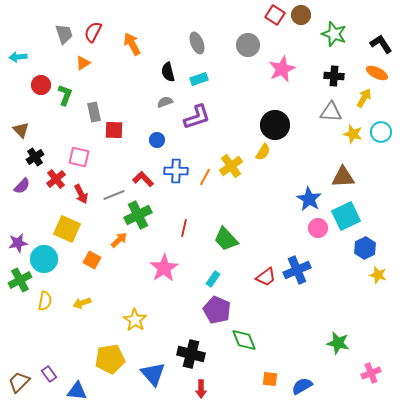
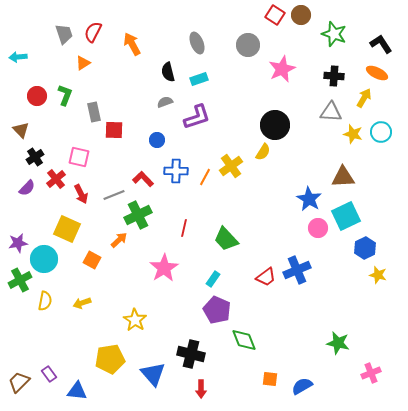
red circle at (41, 85): moved 4 px left, 11 px down
purple semicircle at (22, 186): moved 5 px right, 2 px down
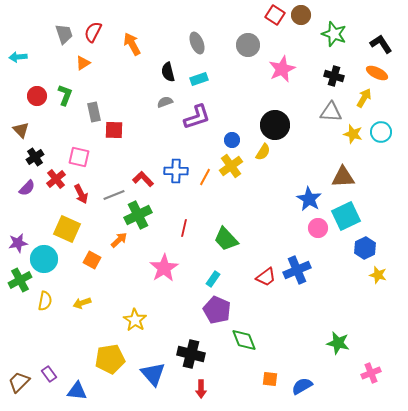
black cross at (334, 76): rotated 12 degrees clockwise
blue circle at (157, 140): moved 75 px right
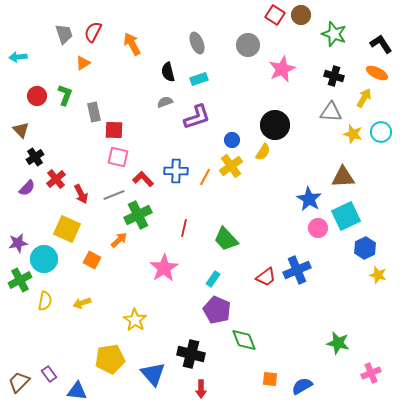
pink square at (79, 157): moved 39 px right
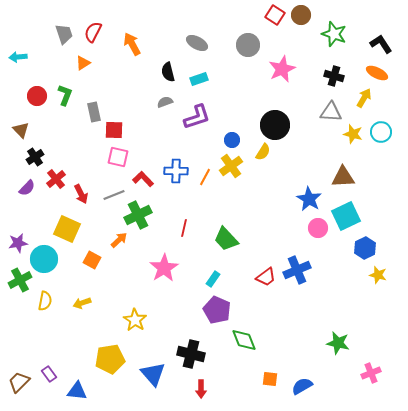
gray ellipse at (197, 43): rotated 40 degrees counterclockwise
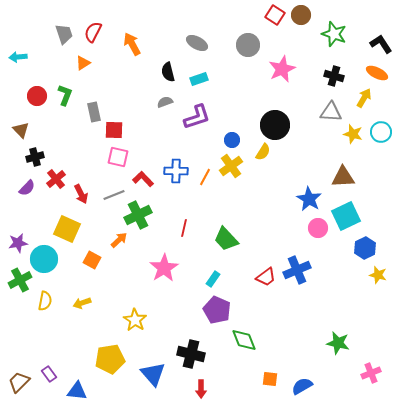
black cross at (35, 157): rotated 18 degrees clockwise
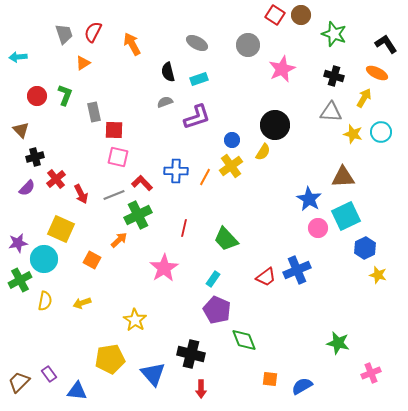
black L-shape at (381, 44): moved 5 px right
red L-shape at (143, 179): moved 1 px left, 4 px down
yellow square at (67, 229): moved 6 px left
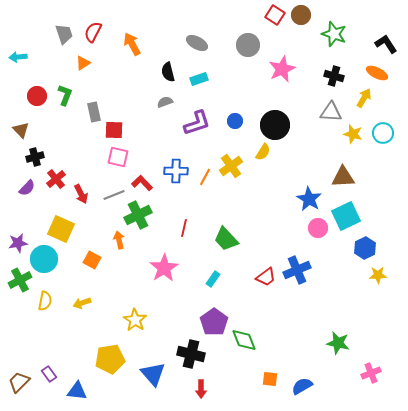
purple L-shape at (197, 117): moved 6 px down
cyan circle at (381, 132): moved 2 px right, 1 px down
blue circle at (232, 140): moved 3 px right, 19 px up
orange arrow at (119, 240): rotated 60 degrees counterclockwise
yellow star at (378, 275): rotated 18 degrees counterclockwise
purple pentagon at (217, 310): moved 3 px left, 12 px down; rotated 12 degrees clockwise
